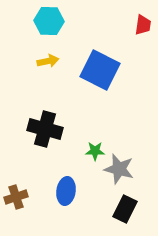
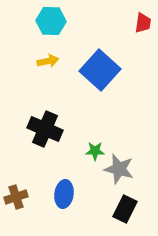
cyan hexagon: moved 2 px right
red trapezoid: moved 2 px up
blue square: rotated 15 degrees clockwise
black cross: rotated 8 degrees clockwise
blue ellipse: moved 2 px left, 3 px down
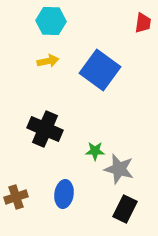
blue square: rotated 6 degrees counterclockwise
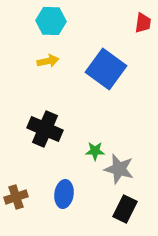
blue square: moved 6 px right, 1 px up
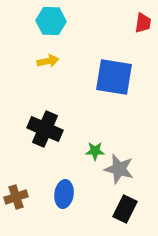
blue square: moved 8 px right, 8 px down; rotated 27 degrees counterclockwise
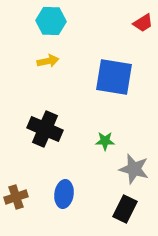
red trapezoid: rotated 50 degrees clockwise
green star: moved 10 px right, 10 px up
gray star: moved 15 px right
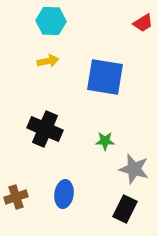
blue square: moved 9 px left
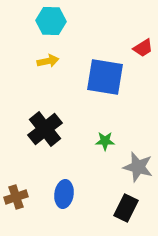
red trapezoid: moved 25 px down
black cross: rotated 28 degrees clockwise
gray star: moved 4 px right, 2 px up
black rectangle: moved 1 px right, 1 px up
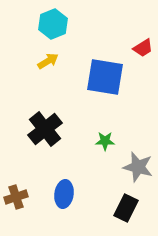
cyan hexagon: moved 2 px right, 3 px down; rotated 24 degrees counterclockwise
yellow arrow: rotated 20 degrees counterclockwise
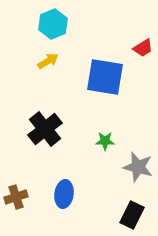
black rectangle: moved 6 px right, 7 px down
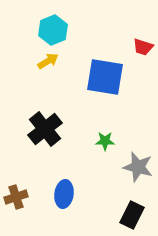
cyan hexagon: moved 6 px down
red trapezoid: moved 1 px up; rotated 50 degrees clockwise
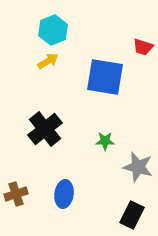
brown cross: moved 3 px up
